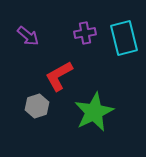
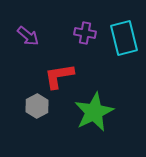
purple cross: rotated 20 degrees clockwise
red L-shape: rotated 20 degrees clockwise
gray hexagon: rotated 10 degrees counterclockwise
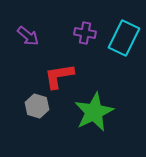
cyan rectangle: rotated 40 degrees clockwise
gray hexagon: rotated 15 degrees counterclockwise
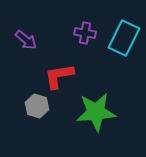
purple arrow: moved 2 px left, 4 px down
green star: moved 2 px right; rotated 21 degrees clockwise
